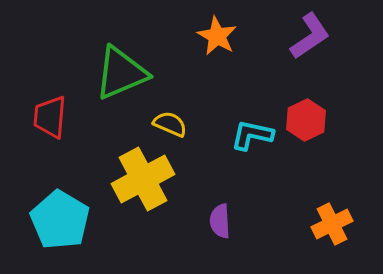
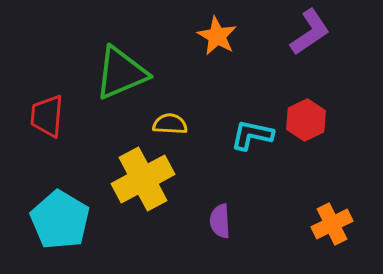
purple L-shape: moved 4 px up
red trapezoid: moved 3 px left, 1 px up
yellow semicircle: rotated 20 degrees counterclockwise
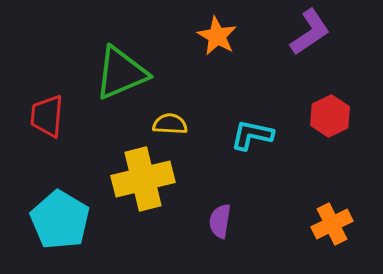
red hexagon: moved 24 px right, 4 px up
yellow cross: rotated 14 degrees clockwise
purple semicircle: rotated 12 degrees clockwise
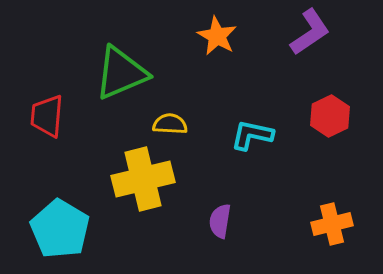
cyan pentagon: moved 9 px down
orange cross: rotated 12 degrees clockwise
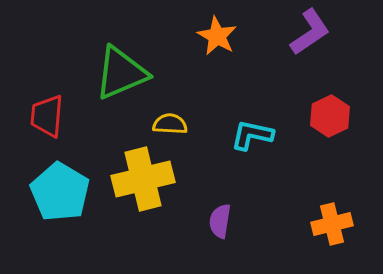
cyan pentagon: moved 37 px up
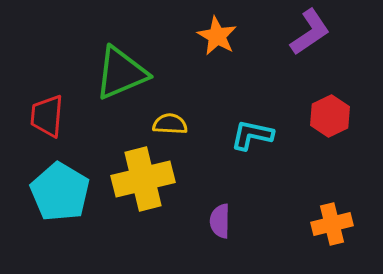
purple semicircle: rotated 8 degrees counterclockwise
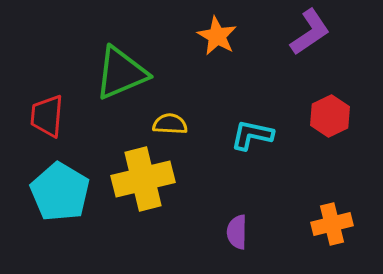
purple semicircle: moved 17 px right, 11 px down
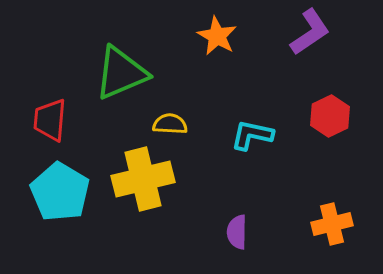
red trapezoid: moved 3 px right, 4 px down
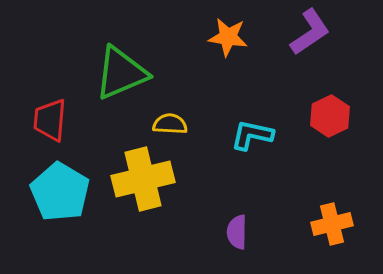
orange star: moved 11 px right, 1 px down; rotated 21 degrees counterclockwise
